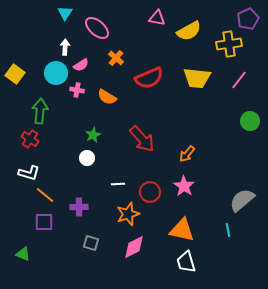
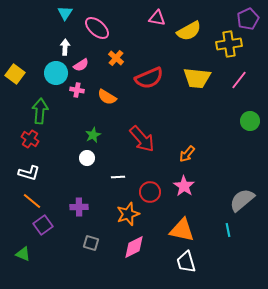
white line: moved 7 px up
orange line: moved 13 px left, 6 px down
purple square: moved 1 px left, 3 px down; rotated 36 degrees counterclockwise
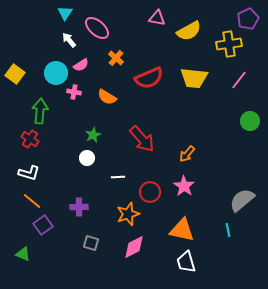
white arrow: moved 4 px right, 7 px up; rotated 42 degrees counterclockwise
yellow trapezoid: moved 3 px left
pink cross: moved 3 px left, 2 px down
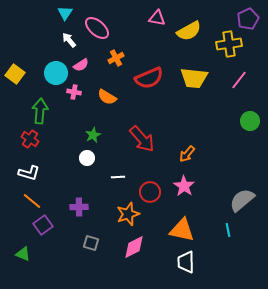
orange cross: rotated 21 degrees clockwise
white trapezoid: rotated 15 degrees clockwise
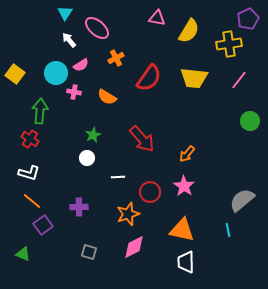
yellow semicircle: rotated 30 degrees counterclockwise
red semicircle: rotated 32 degrees counterclockwise
gray square: moved 2 px left, 9 px down
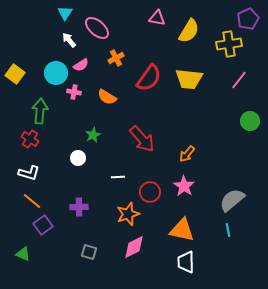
yellow trapezoid: moved 5 px left, 1 px down
white circle: moved 9 px left
gray semicircle: moved 10 px left
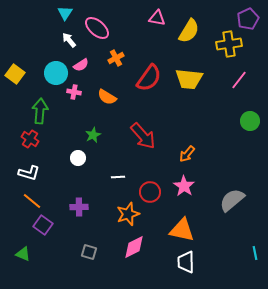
red arrow: moved 1 px right, 3 px up
purple square: rotated 18 degrees counterclockwise
cyan line: moved 27 px right, 23 px down
